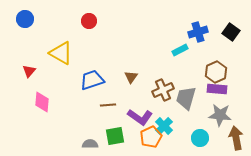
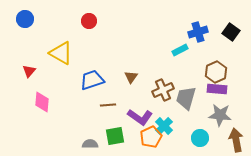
brown arrow: moved 2 px down
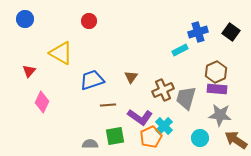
pink diamond: rotated 20 degrees clockwise
brown arrow: rotated 45 degrees counterclockwise
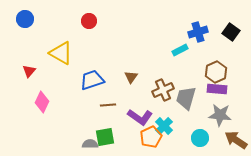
green square: moved 10 px left, 1 px down
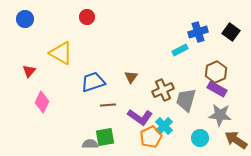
red circle: moved 2 px left, 4 px up
blue trapezoid: moved 1 px right, 2 px down
purple rectangle: rotated 24 degrees clockwise
gray trapezoid: moved 2 px down
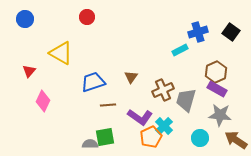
pink diamond: moved 1 px right, 1 px up
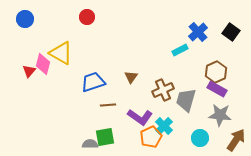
blue cross: rotated 24 degrees counterclockwise
pink diamond: moved 37 px up; rotated 10 degrees counterclockwise
brown arrow: rotated 90 degrees clockwise
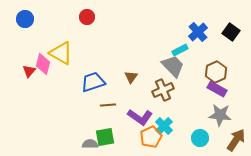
gray trapezoid: moved 13 px left, 34 px up; rotated 120 degrees clockwise
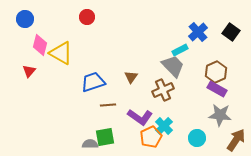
pink diamond: moved 3 px left, 19 px up
cyan circle: moved 3 px left
